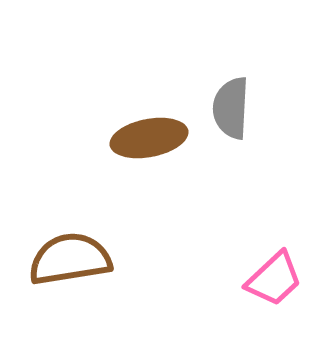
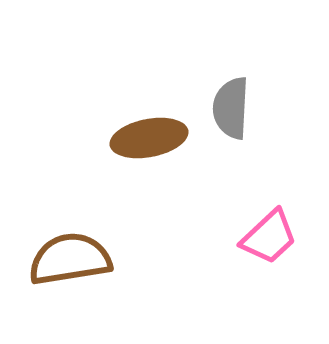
pink trapezoid: moved 5 px left, 42 px up
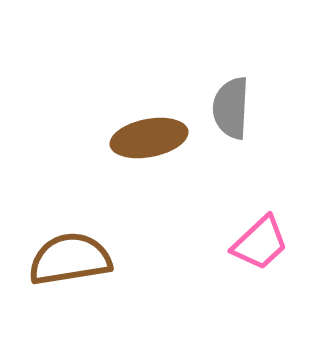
pink trapezoid: moved 9 px left, 6 px down
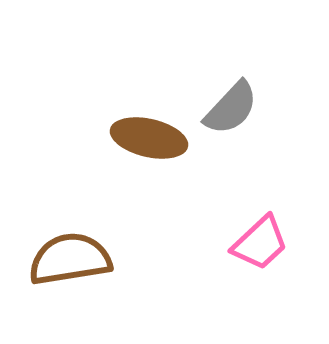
gray semicircle: rotated 140 degrees counterclockwise
brown ellipse: rotated 24 degrees clockwise
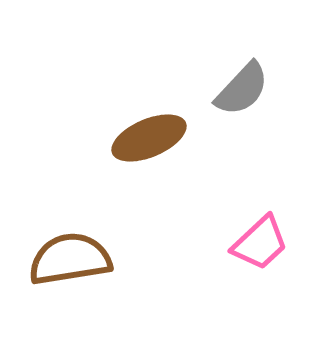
gray semicircle: moved 11 px right, 19 px up
brown ellipse: rotated 36 degrees counterclockwise
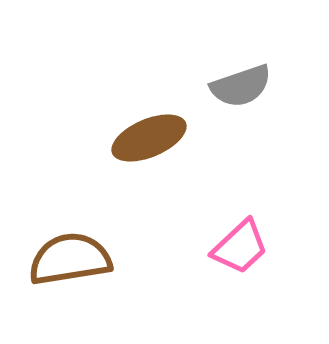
gray semicircle: moved 1 px left, 3 px up; rotated 28 degrees clockwise
pink trapezoid: moved 20 px left, 4 px down
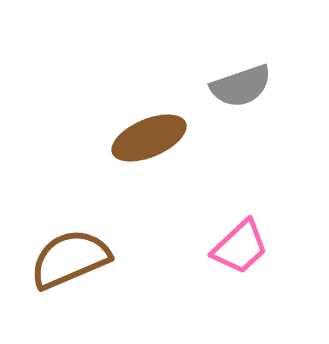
brown semicircle: rotated 14 degrees counterclockwise
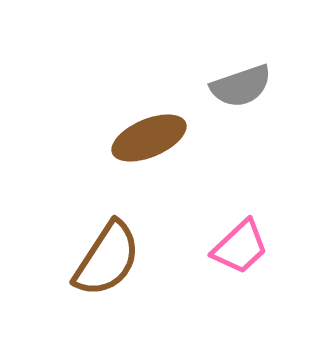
brown semicircle: moved 37 px right; rotated 146 degrees clockwise
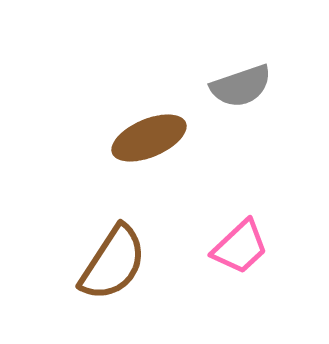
brown semicircle: moved 6 px right, 4 px down
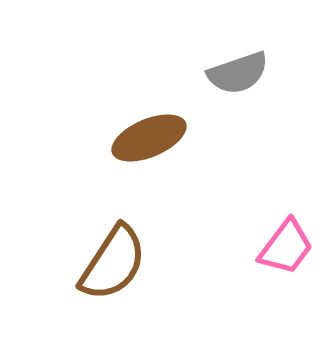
gray semicircle: moved 3 px left, 13 px up
pink trapezoid: moved 46 px right; rotated 10 degrees counterclockwise
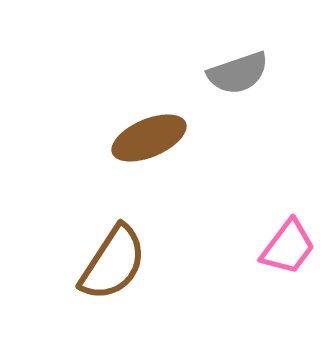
pink trapezoid: moved 2 px right
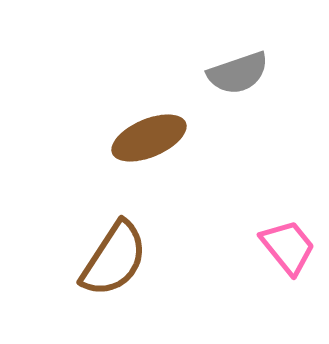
pink trapezoid: rotated 76 degrees counterclockwise
brown semicircle: moved 1 px right, 4 px up
